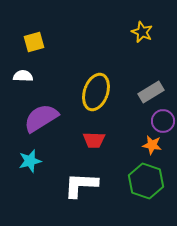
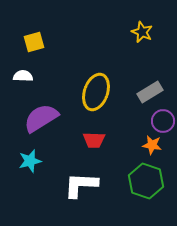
gray rectangle: moved 1 px left
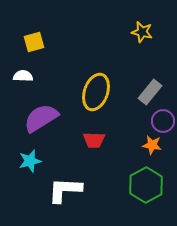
yellow star: rotated 10 degrees counterclockwise
gray rectangle: rotated 20 degrees counterclockwise
green hexagon: moved 4 px down; rotated 12 degrees clockwise
white L-shape: moved 16 px left, 5 px down
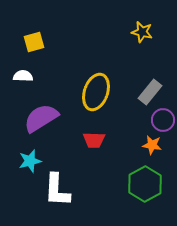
purple circle: moved 1 px up
green hexagon: moved 1 px left, 1 px up
white L-shape: moved 8 px left; rotated 90 degrees counterclockwise
